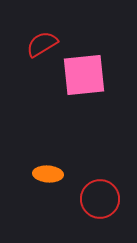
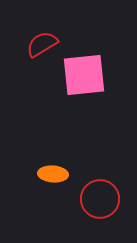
orange ellipse: moved 5 px right
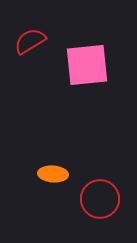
red semicircle: moved 12 px left, 3 px up
pink square: moved 3 px right, 10 px up
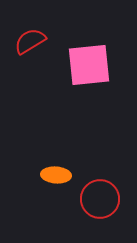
pink square: moved 2 px right
orange ellipse: moved 3 px right, 1 px down
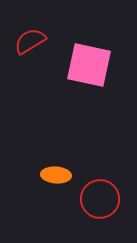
pink square: rotated 18 degrees clockwise
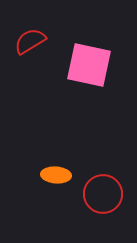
red circle: moved 3 px right, 5 px up
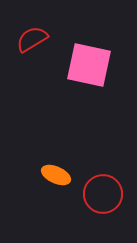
red semicircle: moved 2 px right, 2 px up
orange ellipse: rotated 20 degrees clockwise
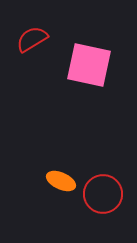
orange ellipse: moved 5 px right, 6 px down
